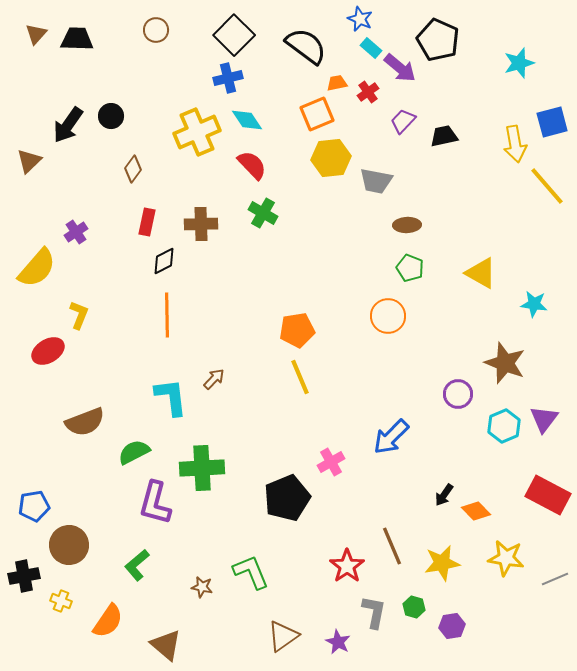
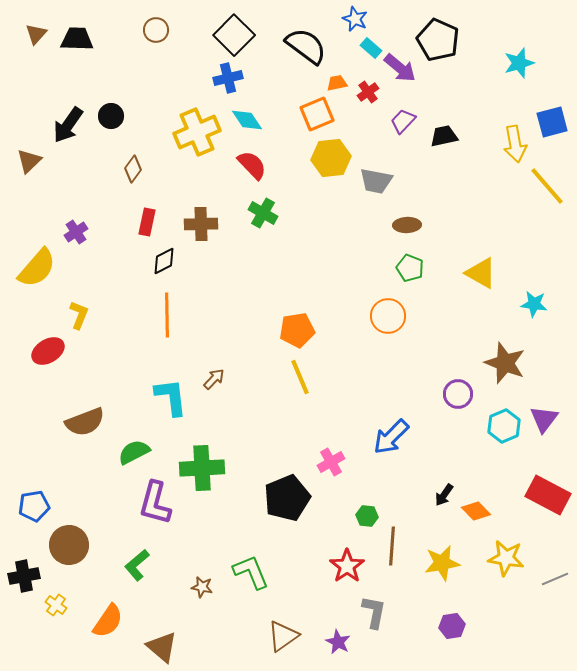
blue star at (360, 19): moved 5 px left
brown line at (392, 546): rotated 27 degrees clockwise
yellow cross at (61, 601): moved 5 px left, 4 px down; rotated 15 degrees clockwise
green hexagon at (414, 607): moved 47 px left, 91 px up; rotated 10 degrees counterclockwise
brown triangle at (166, 645): moved 4 px left, 2 px down
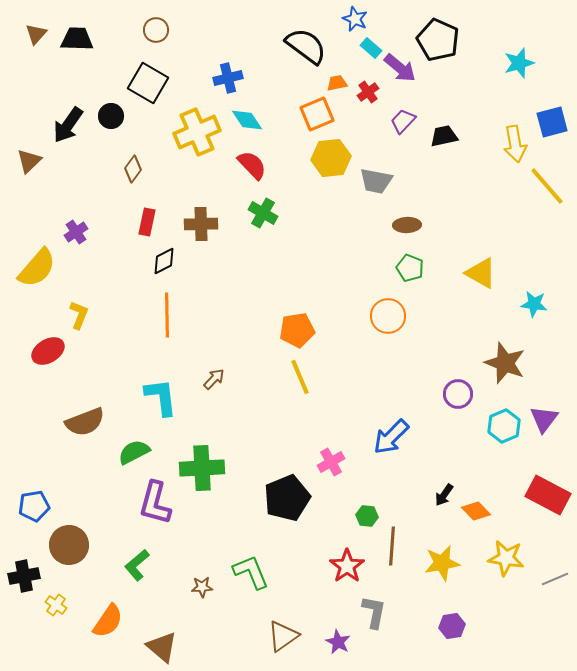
black square at (234, 35): moved 86 px left, 48 px down; rotated 15 degrees counterclockwise
cyan L-shape at (171, 397): moved 10 px left
brown star at (202, 587): rotated 15 degrees counterclockwise
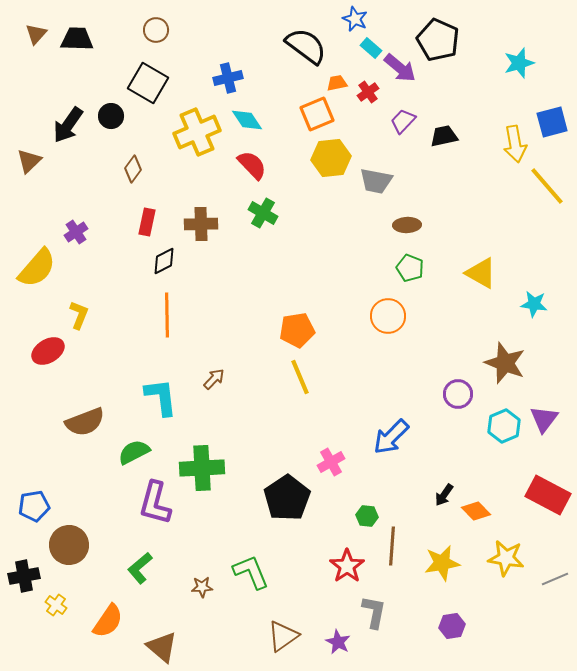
black pentagon at (287, 498): rotated 12 degrees counterclockwise
green L-shape at (137, 565): moved 3 px right, 3 px down
